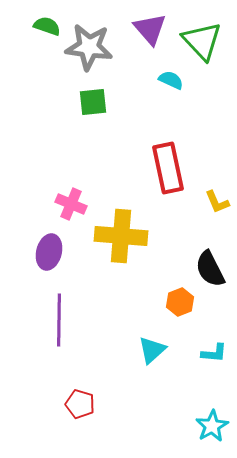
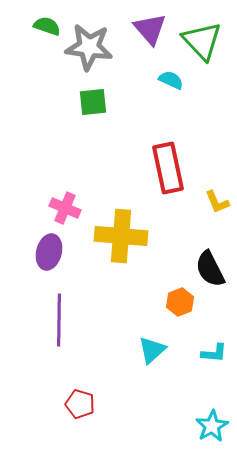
pink cross: moved 6 px left, 4 px down
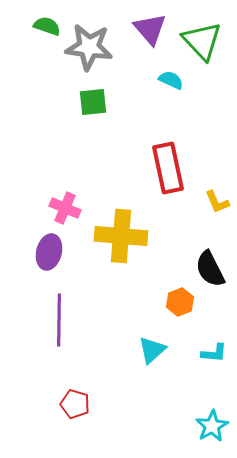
red pentagon: moved 5 px left
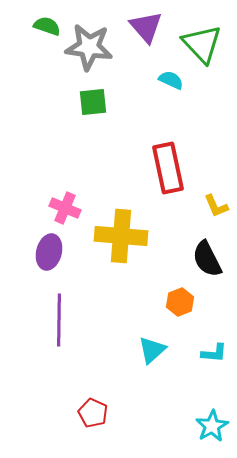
purple triangle: moved 4 px left, 2 px up
green triangle: moved 3 px down
yellow L-shape: moved 1 px left, 4 px down
black semicircle: moved 3 px left, 10 px up
red pentagon: moved 18 px right, 9 px down; rotated 8 degrees clockwise
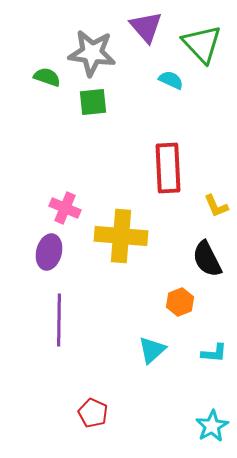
green semicircle: moved 51 px down
gray star: moved 3 px right, 6 px down
red rectangle: rotated 9 degrees clockwise
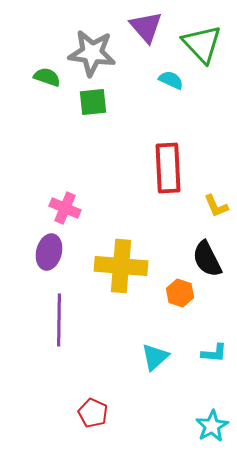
yellow cross: moved 30 px down
orange hexagon: moved 9 px up; rotated 20 degrees counterclockwise
cyan triangle: moved 3 px right, 7 px down
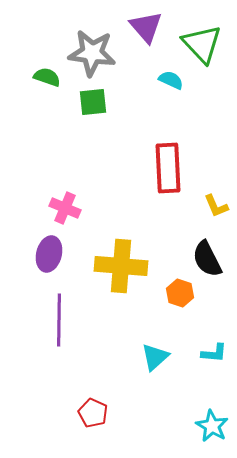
purple ellipse: moved 2 px down
cyan star: rotated 12 degrees counterclockwise
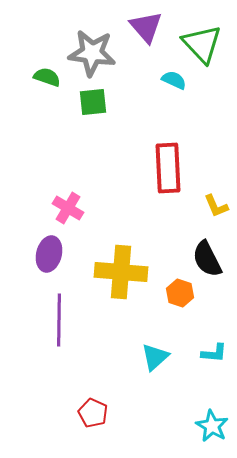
cyan semicircle: moved 3 px right
pink cross: moved 3 px right; rotated 8 degrees clockwise
yellow cross: moved 6 px down
